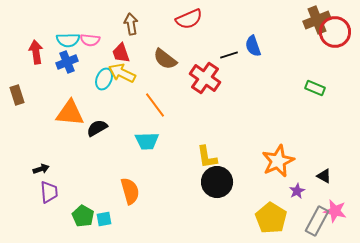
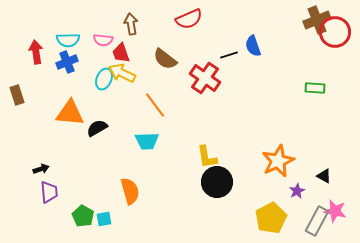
pink semicircle: moved 13 px right
green rectangle: rotated 18 degrees counterclockwise
yellow pentagon: rotated 12 degrees clockwise
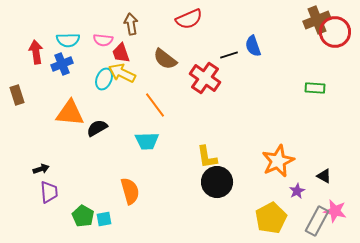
blue cross: moved 5 px left, 2 px down
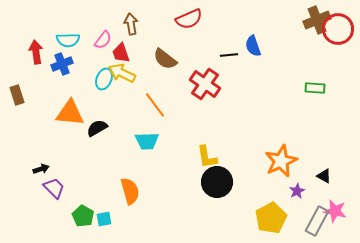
red circle: moved 3 px right, 3 px up
pink semicircle: rotated 60 degrees counterclockwise
black line: rotated 12 degrees clockwise
red cross: moved 6 px down
orange star: moved 3 px right
purple trapezoid: moved 5 px right, 4 px up; rotated 40 degrees counterclockwise
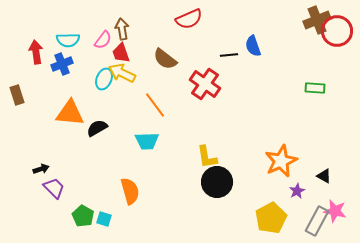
brown arrow: moved 9 px left, 5 px down
red circle: moved 1 px left, 2 px down
cyan square: rotated 28 degrees clockwise
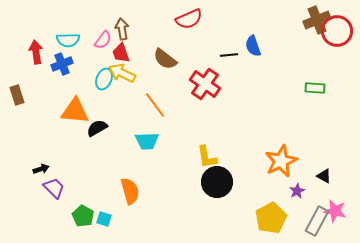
orange triangle: moved 5 px right, 2 px up
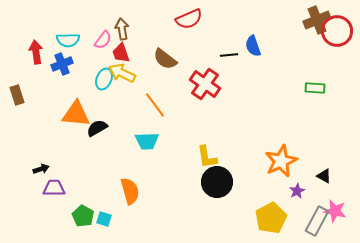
orange triangle: moved 1 px right, 3 px down
purple trapezoid: rotated 45 degrees counterclockwise
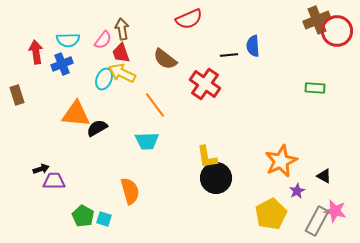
blue semicircle: rotated 15 degrees clockwise
black circle: moved 1 px left, 4 px up
purple trapezoid: moved 7 px up
yellow pentagon: moved 4 px up
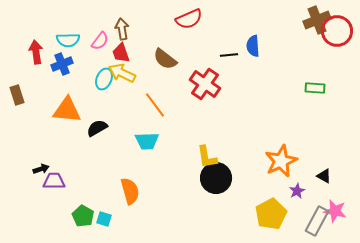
pink semicircle: moved 3 px left, 1 px down
orange triangle: moved 9 px left, 4 px up
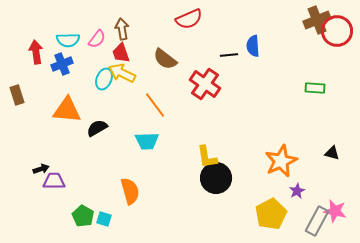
pink semicircle: moved 3 px left, 2 px up
black triangle: moved 8 px right, 23 px up; rotated 14 degrees counterclockwise
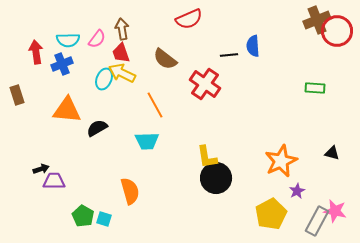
orange line: rotated 8 degrees clockwise
